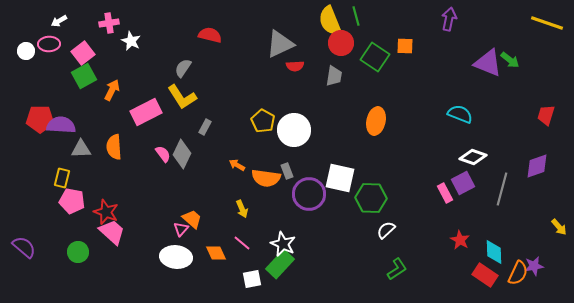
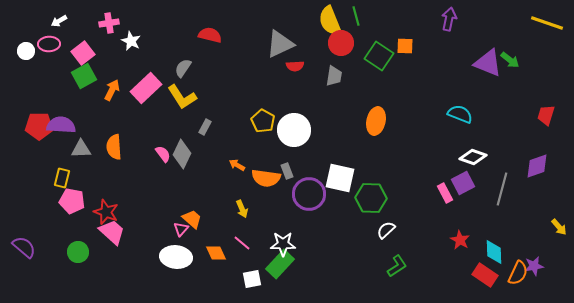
green square at (375, 57): moved 4 px right, 1 px up
pink rectangle at (146, 112): moved 24 px up; rotated 16 degrees counterclockwise
red pentagon at (40, 119): moved 1 px left, 7 px down
white star at (283, 244): rotated 25 degrees counterclockwise
green L-shape at (397, 269): moved 3 px up
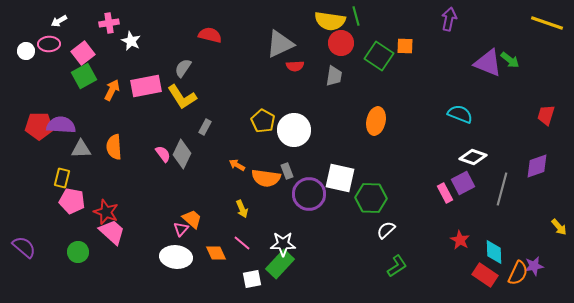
yellow semicircle at (330, 21): rotated 60 degrees counterclockwise
pink rectangle at (146, 88): moved 2 px up; rotated 32 degrees clockwise
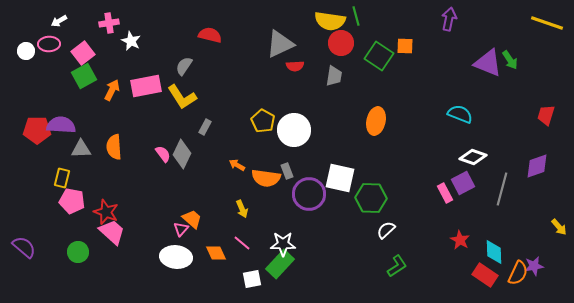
green arrow at (510, 60): rotated 18 degrees clockwise
gray semicircle at (183, 68): moved 1 px right, 2 px up
red pentagon at (39, 126): moved 2 px left, 4 px down
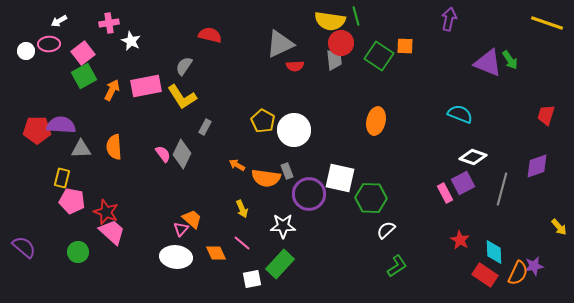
gray trapezoid at (334, 76): moved 16 px up; rotated 15 degrees counterclockwise
white star at (283, 244): moved 18 px up
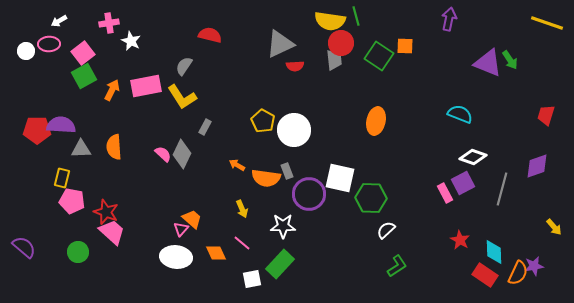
pink semicircle at (163, 154): rotated 12 degrees counterclockwise
yellow arrow at (559, 227): moved 5 px left
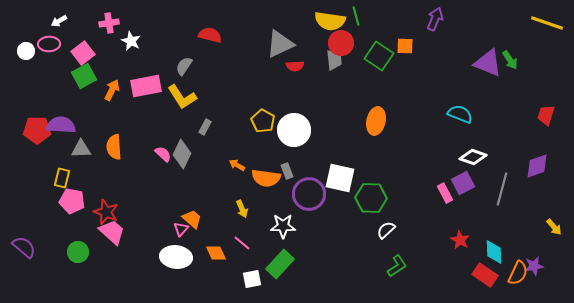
purple arrow at (449, 19): moved 14 px left; rotated 10 degrees clockwise
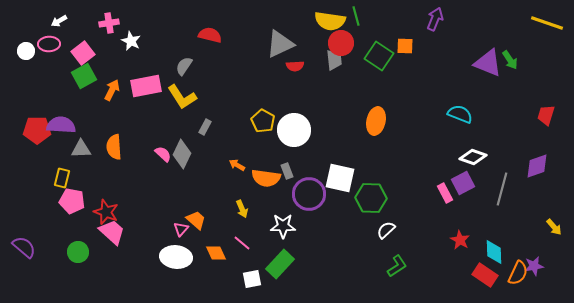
orange trapezoid at (192, 219): moved 4 px right, 1 px down
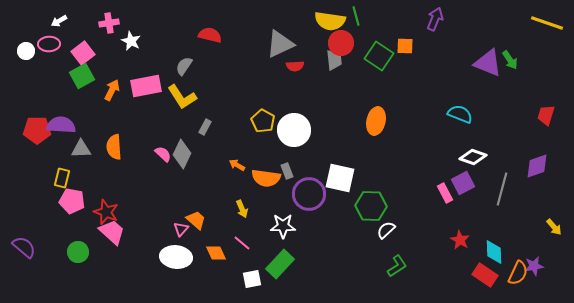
green square at (84, 76): moved 2 px left
green hexagon at (371, 198): moved 8 px down
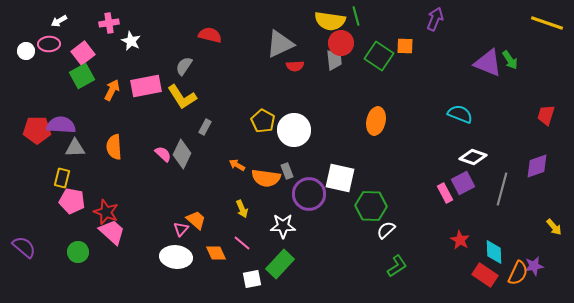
gray triangle at (81, 149): moved 6 px left, 1 px up
